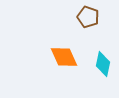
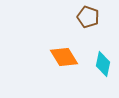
orange diamond: rotated 8 degrees counterclockwise
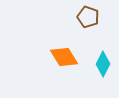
cyan diamond: rotated 15 degrees clockwise
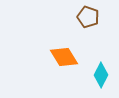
cyan diamond: moved 2 px left, 11 px down
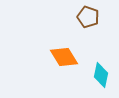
cyan diamond: rotated 15 degrees counterclockwise
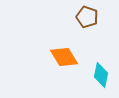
brown pentagon: moved 1 px left
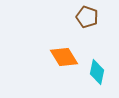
cyan diamond: moved 4 px left, 3 px up
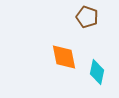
orange diamond: rotated 20 degrees clockwise
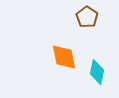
brown pentagon: rotated 15 degrees clockwise
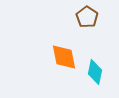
cyan diamond: moved 2 px left
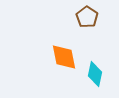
cyan diamond: moved 2 px down
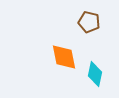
brown pentagon: moved 2 px right, 5 px down; rotated 20 degrees counterclockwise
